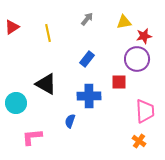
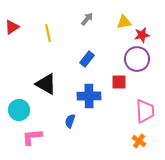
red star: moved 2 px left, 1 px up
cyan circle: moved 3 px right, 7 px down
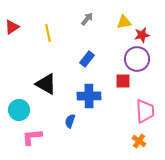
red square: moved 4 px right, 1 px up
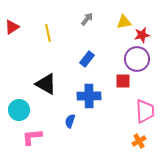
orange cross: rotated 24 degrees clockwise
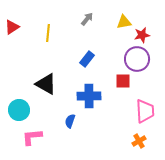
yellow line: rotated 18 degrees clockwise
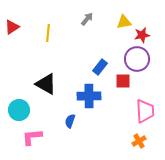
blue rectangle: moved 13 px right, 8 px down
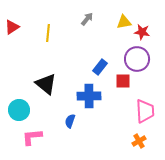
red star: moved 3 px up; rotated 21 degrees clockwise
black triangle: rotated 10 degrees clockwise
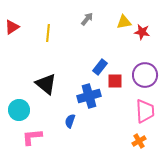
purple circle: moved 8 px right, 16 px down
red square: moved 8 px left
blue cross: rotated 15 degrees counterclockwise
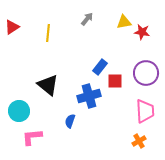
purple circle: moved 1 px right, 2 px up
black triangle: moved 2 px right, 1 px down
cyan circle: moved 1 px down
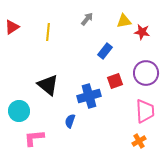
yellow triangle: moved 1 px up
yellow line: moved 1 px up
blue rectangle: moved 5 px right, 16 px up
red square: rotated 21 degrees counterclockwise
pink L-shape: moved 2 px right, 1 px down
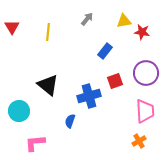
red triangle: rotated 28 degrees counterclockwise
pink L-shape: moved 1 px right, 5 px down
